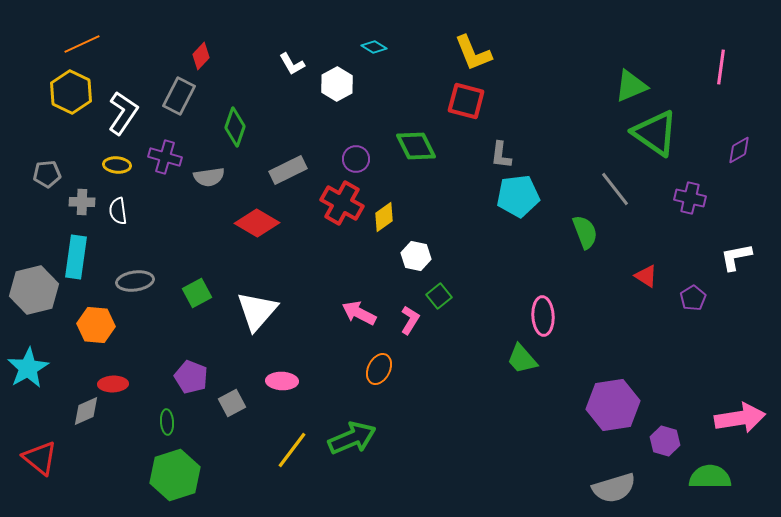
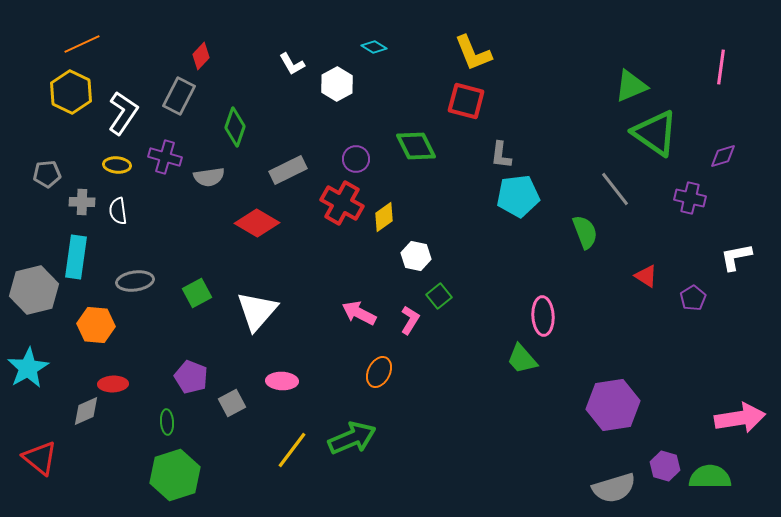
purple diamond at (739, 150): moved 16 px left, 6 px down; rotated 12 degrees clockwise
orange ellipse at (379, 369): moved 3 px down
purple hexagon at (665, 441): moved 25 px down
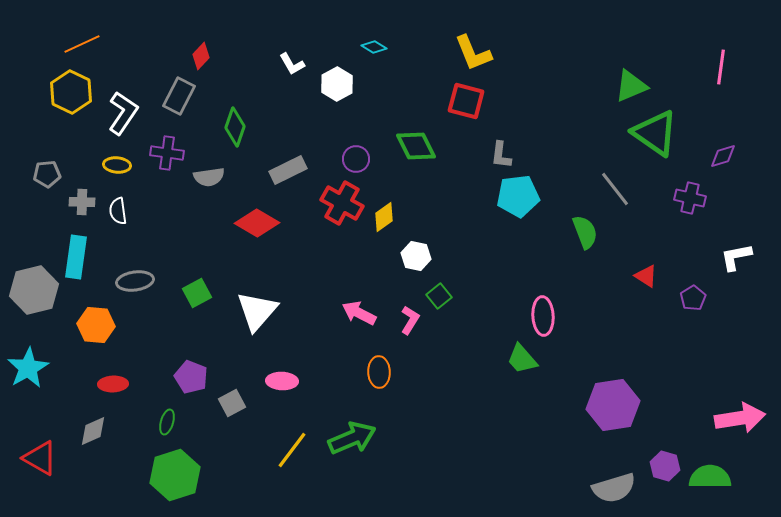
purple cross at (165, 157): moved 2 px right, 4 px up; rotated 8 degrees counterclockwise
orange ellipse at (379, 372): rotated 28 degrees counterclockwise
gray diamond at (86, 411): moved 7 px right, 20 px down
green ellipse at (167, 422): rotated 20 degrees clockwise
red triangle at (40, 458): rotated 9 degrees counterclockwise
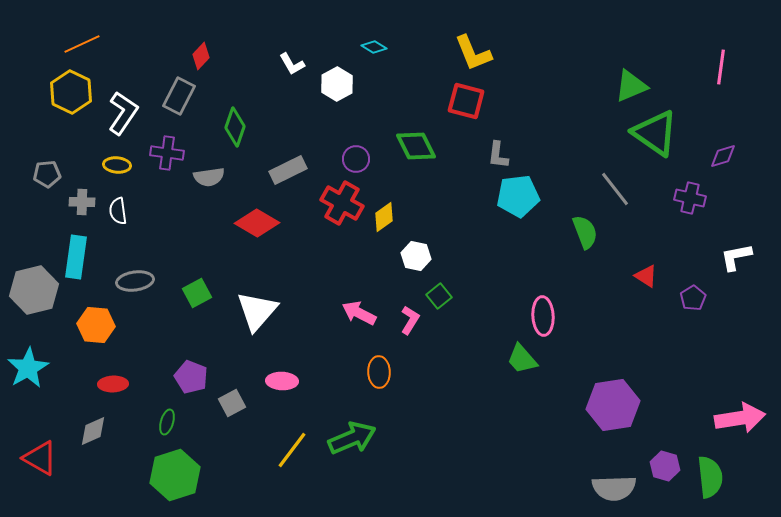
gray L-shape at (501, 155): moved 3 px left
green semicircle at (710, 477): rotated 84 degrees clockwise
gray semicircle at (614, 488): rotated 15 degrees clockwise
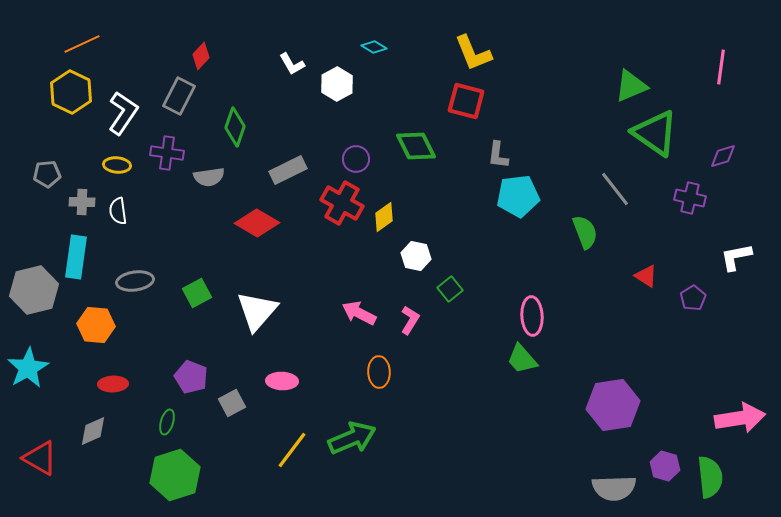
green square at (439, 296): moved 11 px right, 7 px up
pink ellipse at (543, 316): moved 11 px left
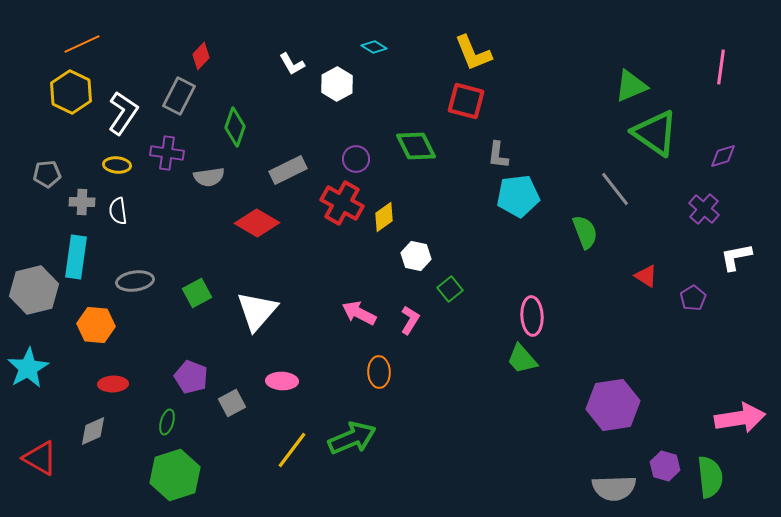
purple cross at (690, 198): moved 14 px right, 11 px down; rotated 28 degrees clockwise
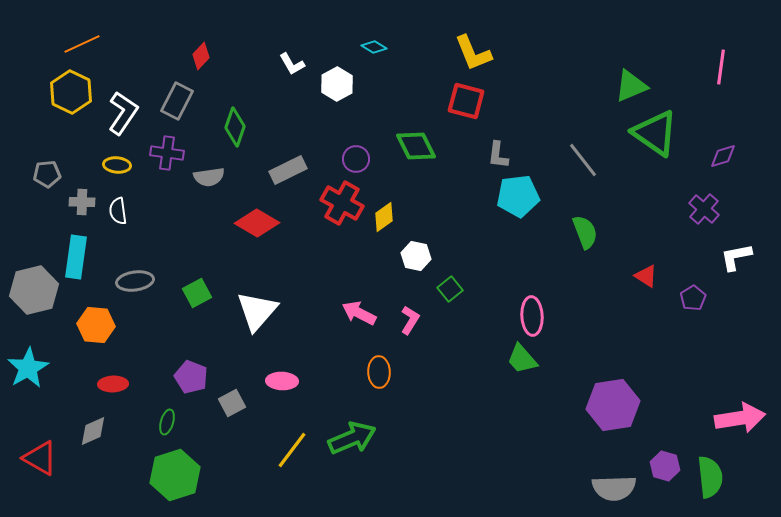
gray rectangle at (179, 96): moved 2 px left, 5 px down
gray line at (615, 189): moved 32 px left, 29 px up
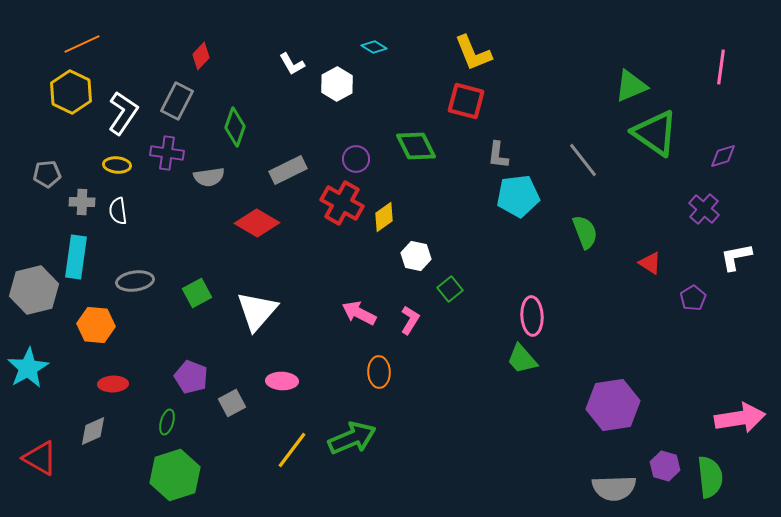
red triangle at (646, 276): moved 4 px right, 13 px up
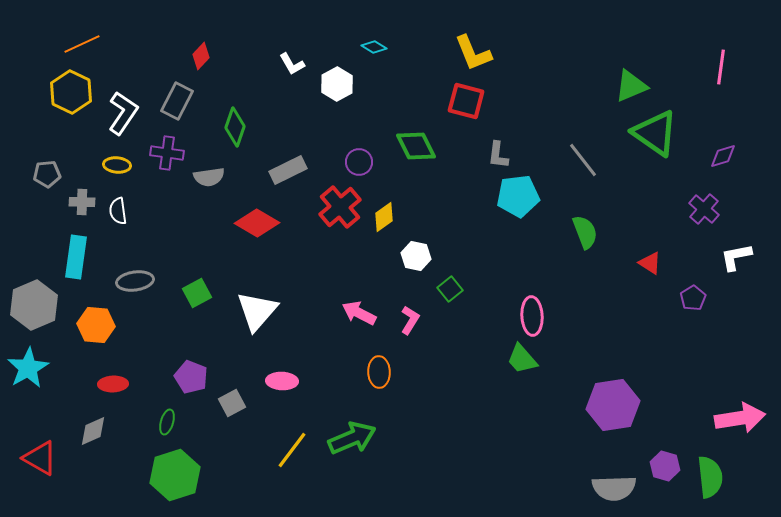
purple circle at (356, 159): moved 3 px right, 3 px down
red cross at (342, 203): moved 2 px left, 4 px down; rotated 21 degrees clockwise
gray hexagon at (34, 290): moved 15 px down; rotated 9 degrees counterclockwise
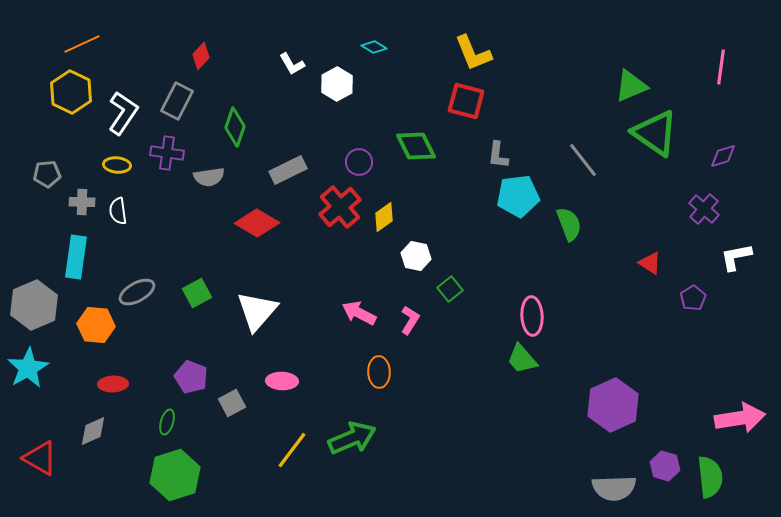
green semicircle at (585, 232): moved 16 px left, 8 px up
gray ellipse at (135, 281): moved 2 px right, 11 px down; rotated 21 degrees counterclockwise
purple hexagon at (613, 405): rotated 15 degrees counterclockwise
